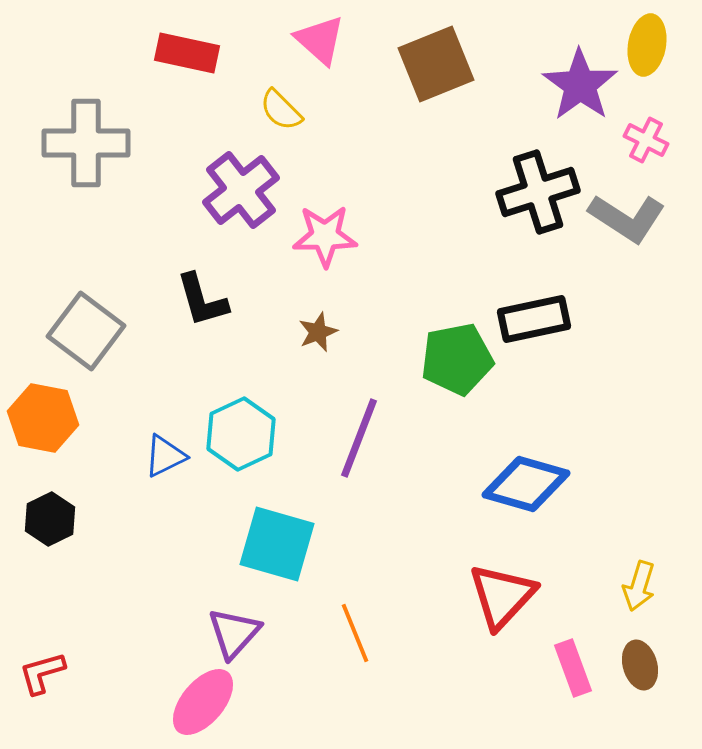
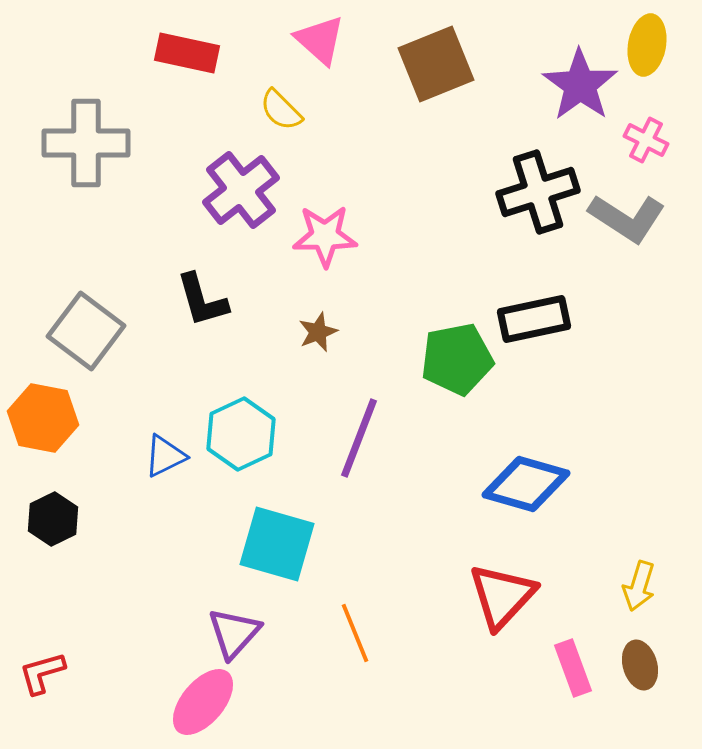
black hexagon: moved 3 px right
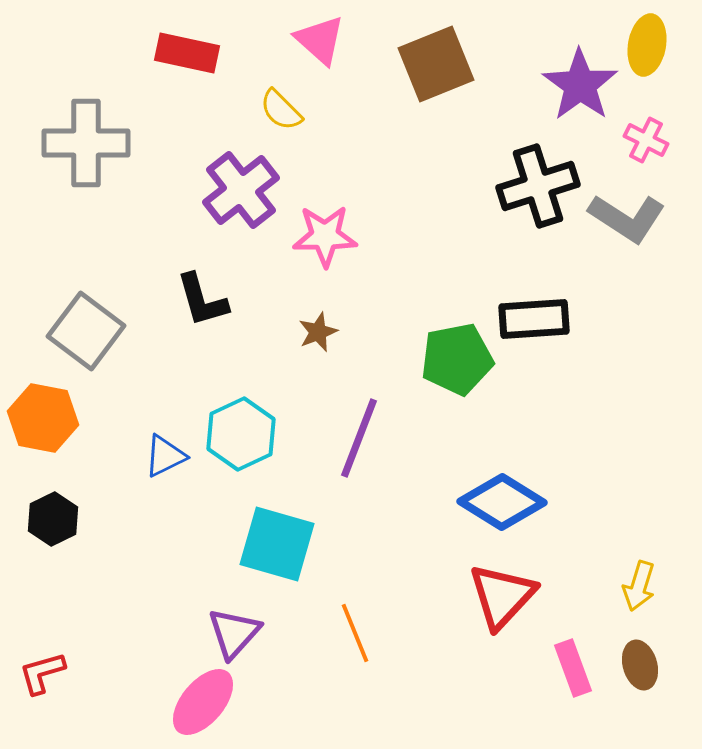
black cross: moved 6 px up
black rectangle: rotated 8 degrees clockwise
blue diamond: moved 24 px left, 18 px down; rotated 16 degrees clockwise
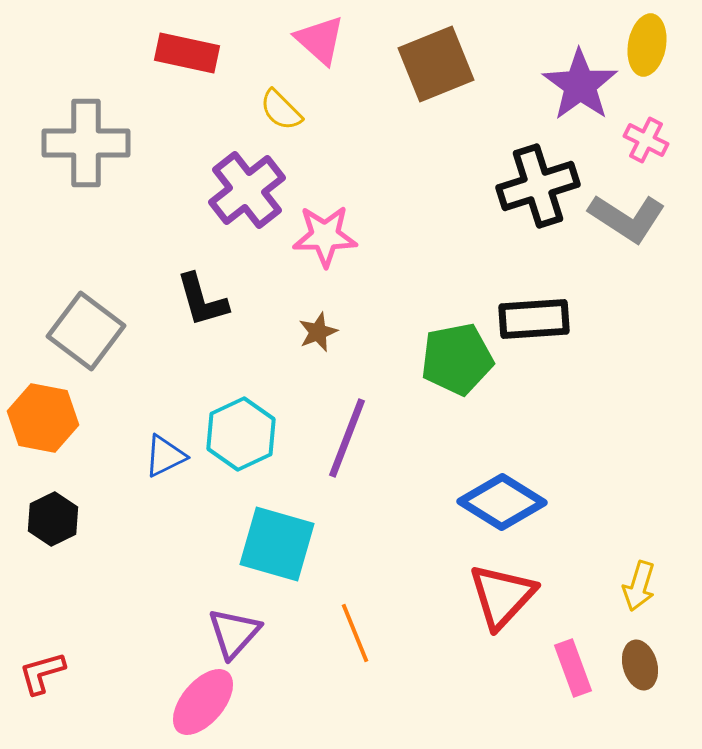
purple cross: moved 6 px right
purple line: moved 12 px left
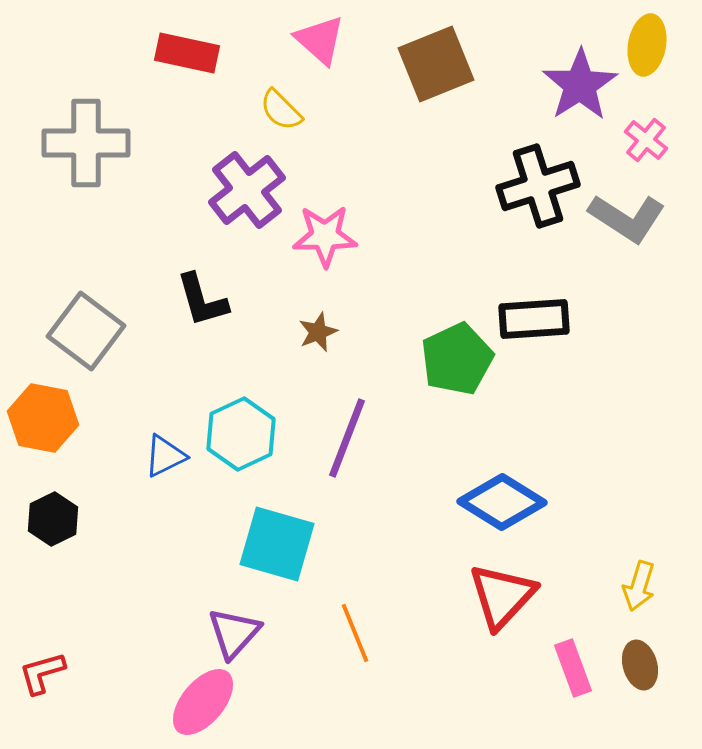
purple star: rotated 4 degrees clockwise
pink cross: rotated 12 degrees clockwise
green pentagon: rotated 14 degrees counterclockwise
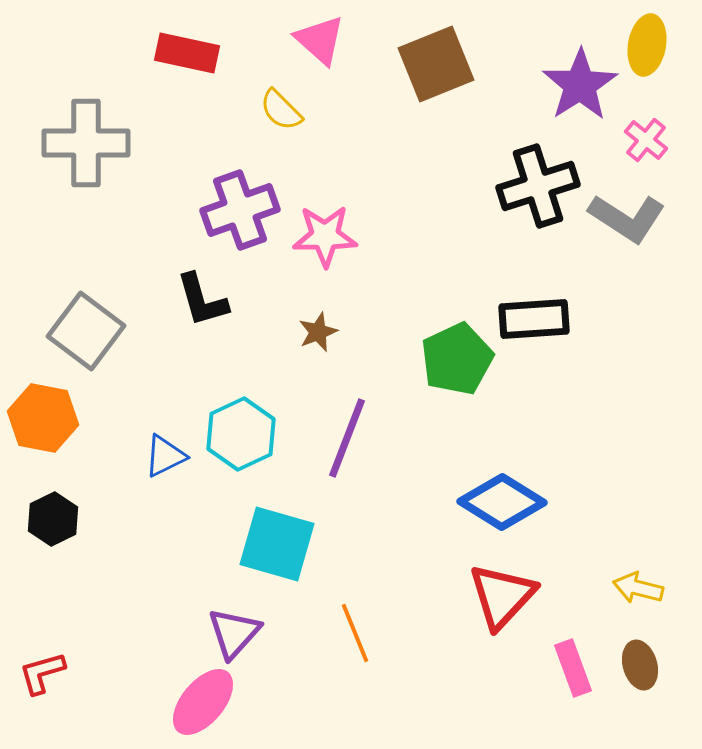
purple cross: moved 7 px left, 20 px down; rotated 18 degrees clockwise
yellow arrow: moved 1 px left, 2 px down; rotated 87 degrees clockwise
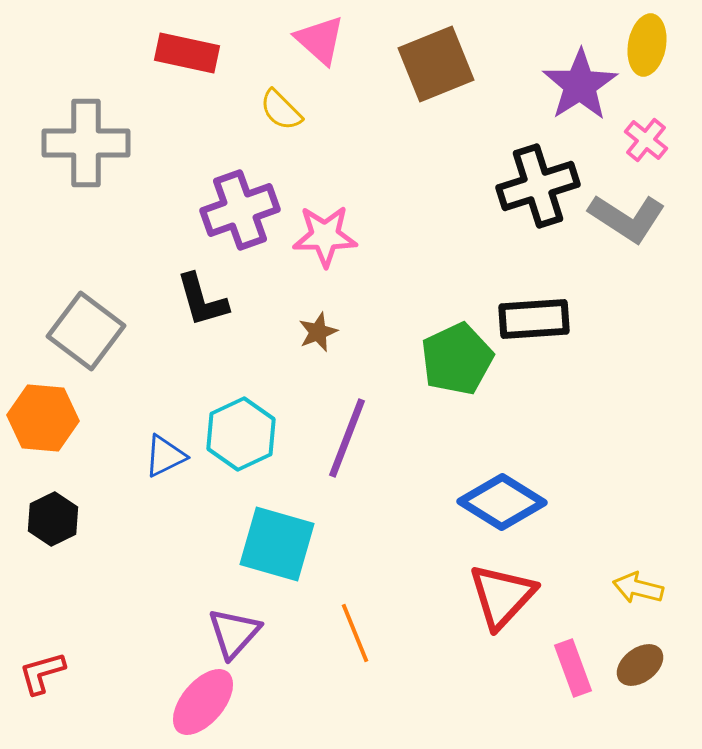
orange hexagon: rotated 6 degrees counterclockwise
brown ellipse: rotated 69 degrees clockwise
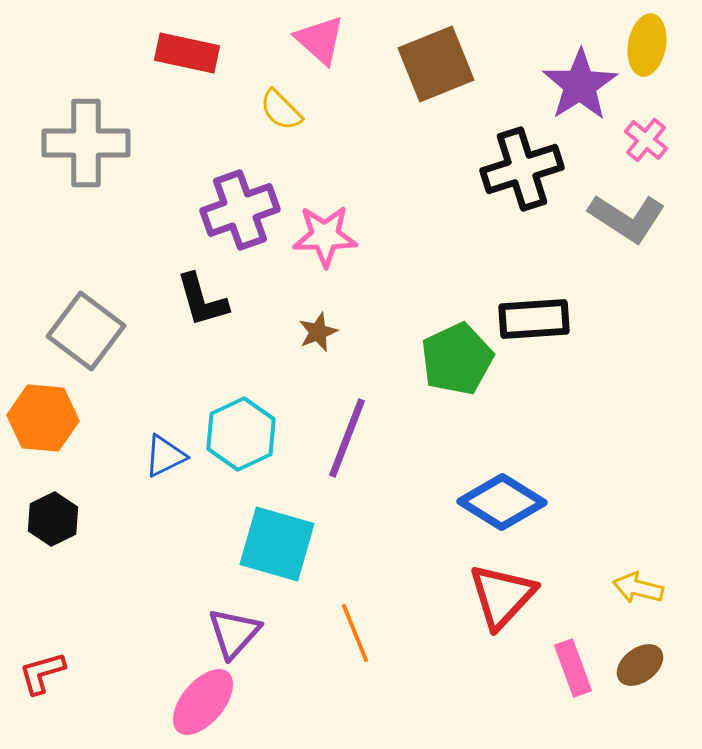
black cross: moved 16 px left, 17 px up
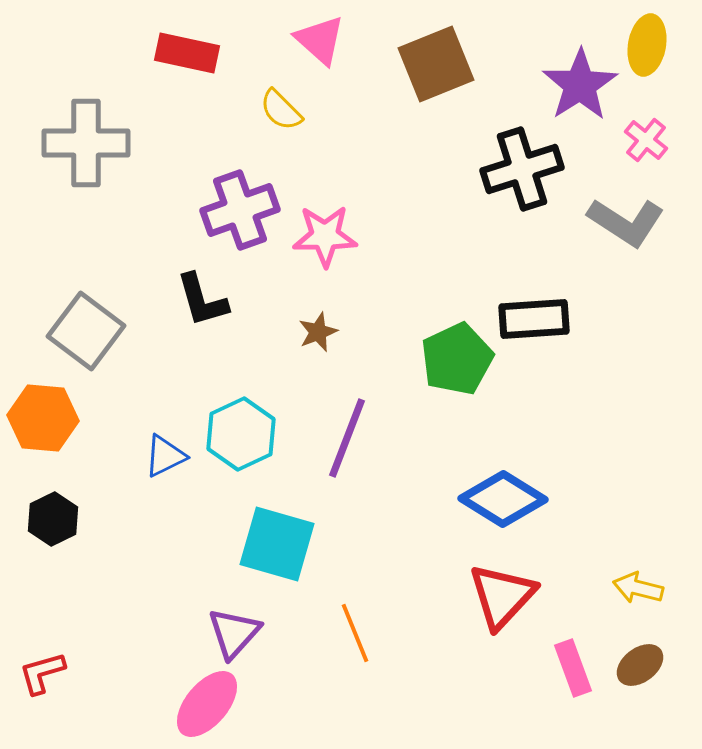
gray L-shape: moved 1 px left, 4 px down
blue diamond: moved 1 px right, 3 px up
pink ellipse: moved 4 px right, 2 px down
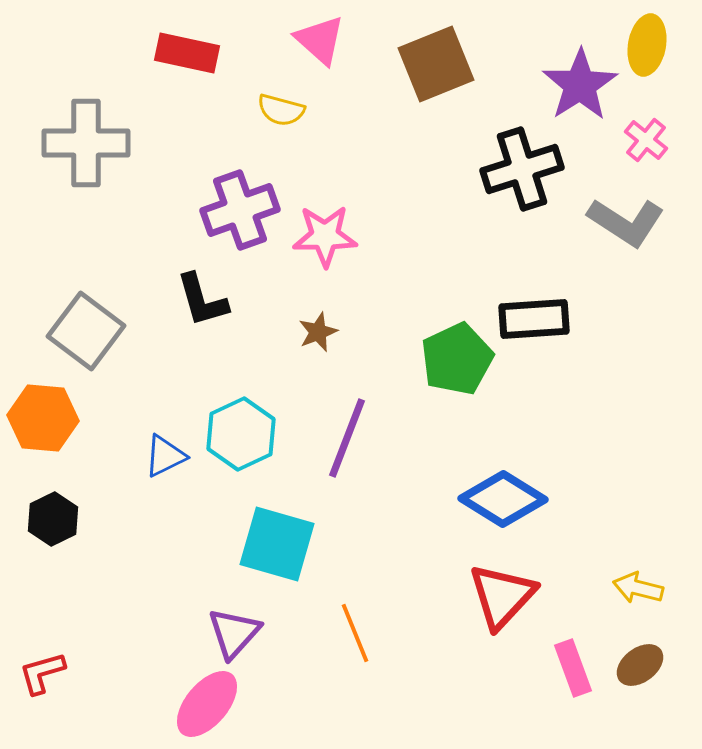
yellow semicircle: rotated 30 degrees counterclockwise
